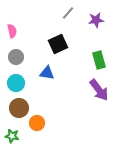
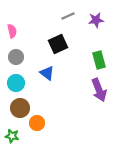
gray line: moved 3 px down; rotated 24 degrees clockwise
blue triangle: rotated 28 degrees clockwise
purple arrow: rotated 15 degrees clockwise
brown circle: moved 1 px right
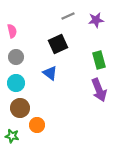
blue triangle: moved 3 px right
orange circle: moved 2 px down
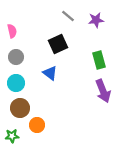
gray line: rotated 64 degrees clockwise
purple arrow: moved 4 px right, 1 px down
green star: rotated 16 degrees counterclockwise
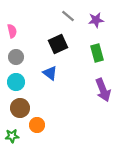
green rectangle: moved 2 px left, 7 px up
cyan circle: moved 1 px up
purple arrow: moved 1 px up
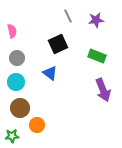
gray line: rotated 24 degrees clockwise
green rectangle: moved 3 px down; rotated 54 degrees counterclockwise
gray circle: moved 1 px right, 1 px down
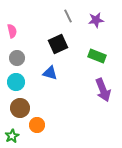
blue triangle: rotated 21 degrees counterclockwise
green star: rotated 24 degrees counterclockwise
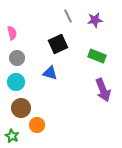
purple star: moved 1 px left
pink semicircle: moved 2 px down
brown circle: moved 1 px right
green star: rotated 16 degrees counterclockwise
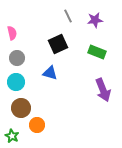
green rectangle: moved 4 px up
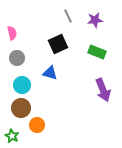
cyan circle: moved 6 px right, 3 px down
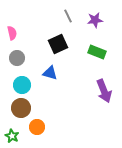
purple arrow: moved 1 px right, 1 px down
orange circle: moved 2 px down
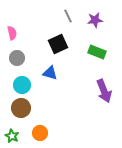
orange circle: moved 3 px right, 6 px down
